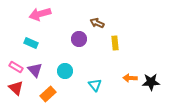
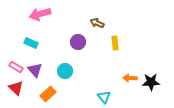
purple circle: moved 1 px left, 3 px down
cyan triangle: moved 9 px right, 12 px down
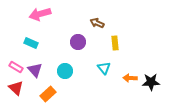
cyan triangle: moved 29 px up
